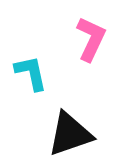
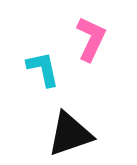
cyan L-shape: moved 12 px right, 4 px up
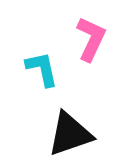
cyan L-shape: moved 1 px left
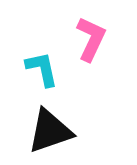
black triangle: moved 20 px left, 3 px up
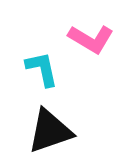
pink L-shape: rotated 96 degrees clockwise
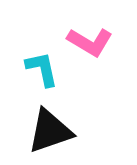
pink L-shape: moved 1 px left, 3 px down
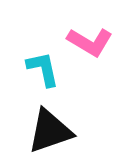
cyan L-shape: moved 1 px right
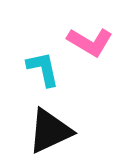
black triangle: rotated 6 degrees counterclockwise
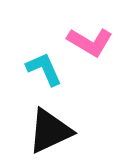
cyan L-shape: moved 1 px right; rotated 12 degrees counterclockwise
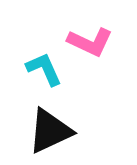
pink L-shape: rotated 6 degrees counterclockwise
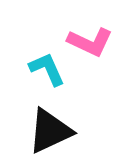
cyan L-shape: moved 3 px right
